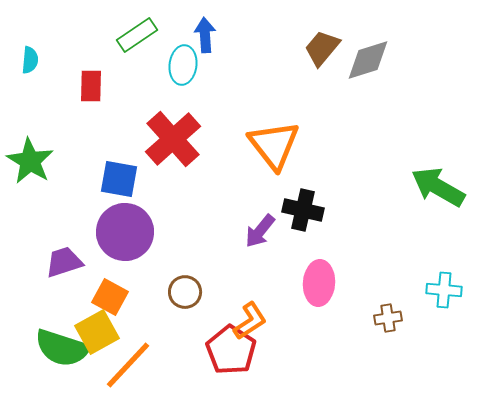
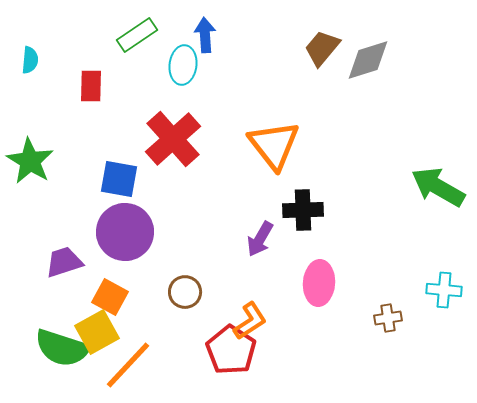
black cross: rotated 15 degrees counterclockwise
purple arrow: moved 8 px down; rotated 9 degrees counterclockwise
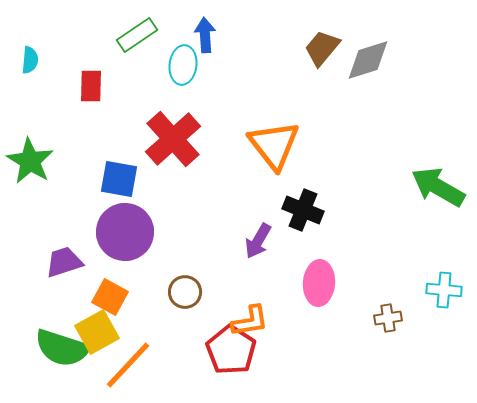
black cross: rotated 24 degrees clockwise
purple arrow: moved 2 px left, 2 px down
orange L-shape: rotated 24 degrees clockwise
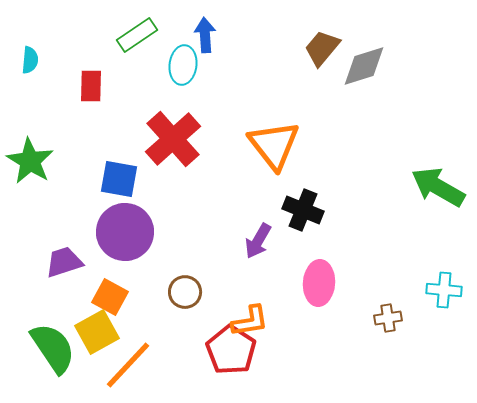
gray diamond: moved 4 px left, 6 px down
green semicircle: moved 9 px left; rotated 142 degrees counterclockwise
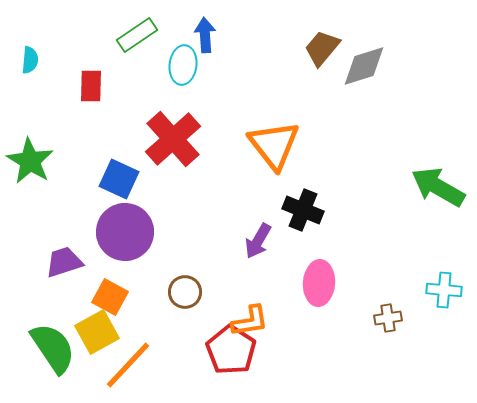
blue square: rotated 15 degrees clockwise
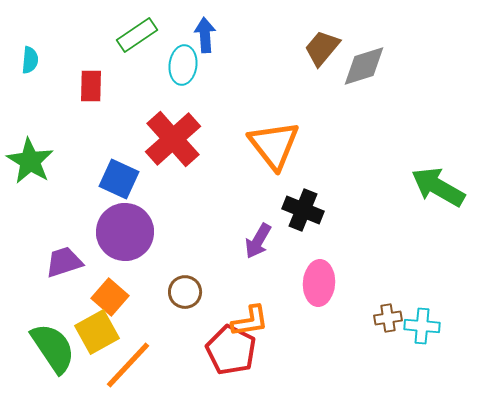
cyan cross: moved 22 px left, 36 px down
orange square: rotated 12 degrees clockwise
red pentagon: rotated 6 degrees counterclockwise
